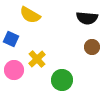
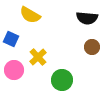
yellow cross: moved 1 px right, 2 px up
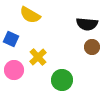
black semicircle: moved 6 px down
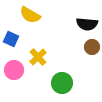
green circle: moved 3 px down
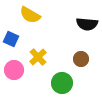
brown circle: moved 11 px left, 12 px down
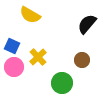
black semicircle: rotated 125 degrees clockwise
blue square: moved 1 px right, 7 px down
brown circle: moved 1 px right, 1 px down
pink circle: moved 3 px up
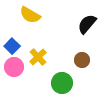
blue square: rotated 21 degrees clockwise
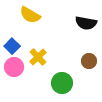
black semicircle: moved 1 px left, 1 px up; rotated 120 degrees counterclockwise
brown circle: moved 7 px right, 1 px down
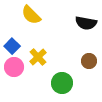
yellow semicircle: moved 1 px right; rotated 15 degrees clockwise
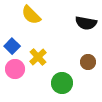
brown circle: moved 1 px left, 1 px down
pink circle: moved 1 px right, 2 px down
